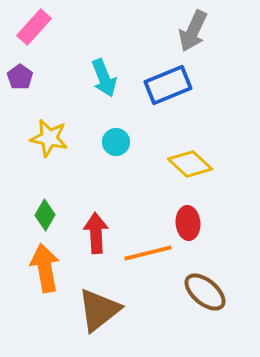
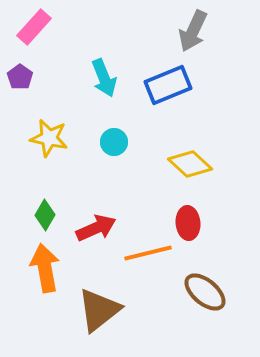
cyan circle: moved 2 px left
red arrow: moved 5 px up; rotated 69 degrees clockwise
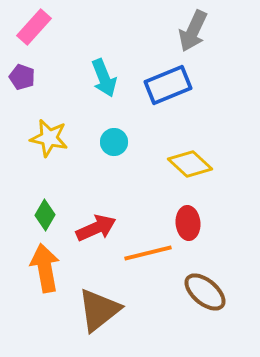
purple pentagon: moved 2 px right; rotated 15 degrees counterclockwise
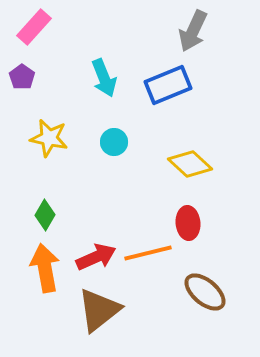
purple pentagon: rotated 15 degrees clockwise
red arrow: moved 29 px down
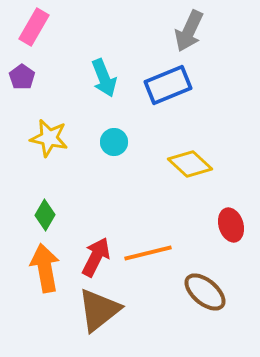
pink rectangle: rotated 12 degrees counterclockwise
gray arrow: moved 4 px left
red ellipse: moved 43 px right, 2 px down; rotated 12 degrees counterclockwise
red arrow: rotated 39 degrees counterclockwise
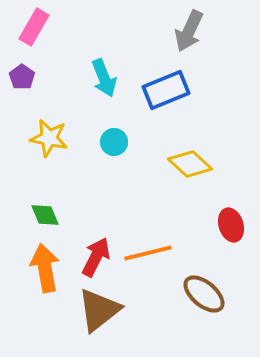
blue rectangle: moved 2 px left, 5 px down
green diamond: rotated 52 degrees counterclockwise
brown ellipse: moved 1 px left, 2 px down
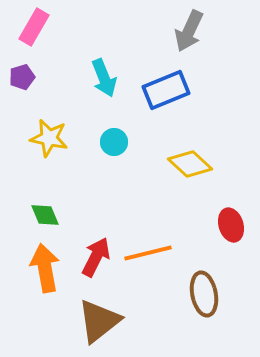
purple pentagon: rotated 20 degrees clockwise
brown ellipse: rotated 39 degrees clockwise
brown triangle: moved 11 px down
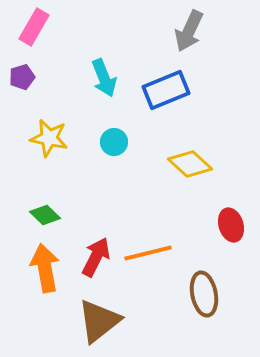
green diamond: rotated 24 degrees counterclockwise
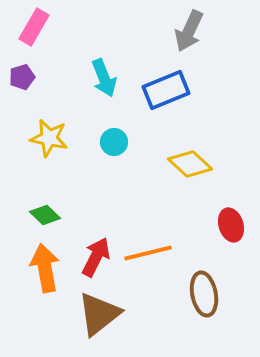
brown triangle: moved 7 px up
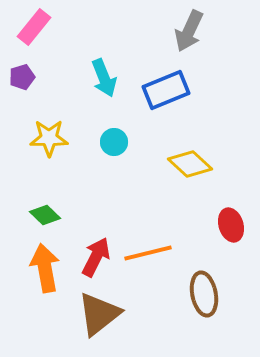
pink rectangle: rotated 9 degrees clockwise
yellow star: rotated 12 degrees counterclockwise
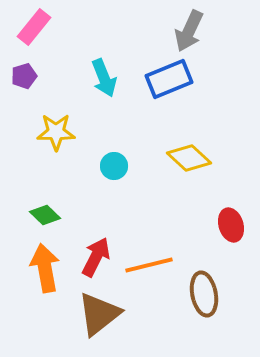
purple pentagon: moved 2 px right, 1 px up
blue rectangle: moved 3 px right, 11 px up
yellow star: moved 7 px right, 6 px up
cyan circle: moved 24 px down
yellow diamond: moved 1 px left, 6 px up
orange line: moved 1 px right, 12 px down
